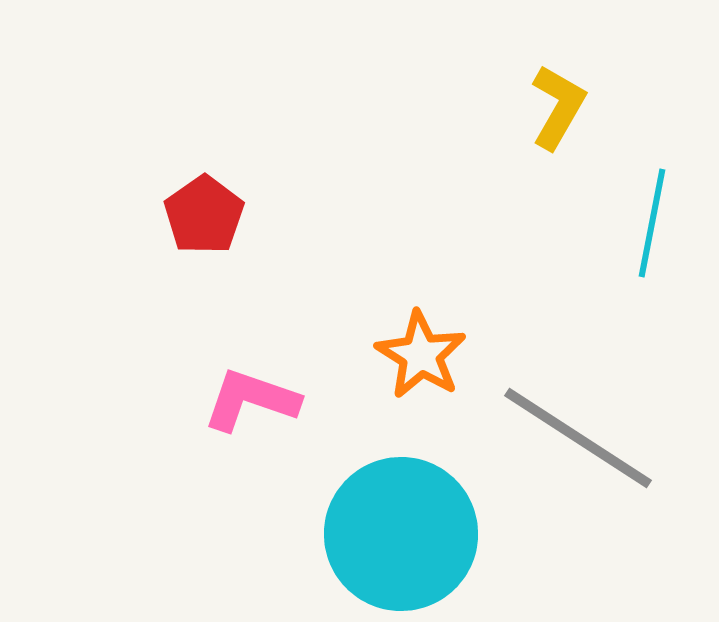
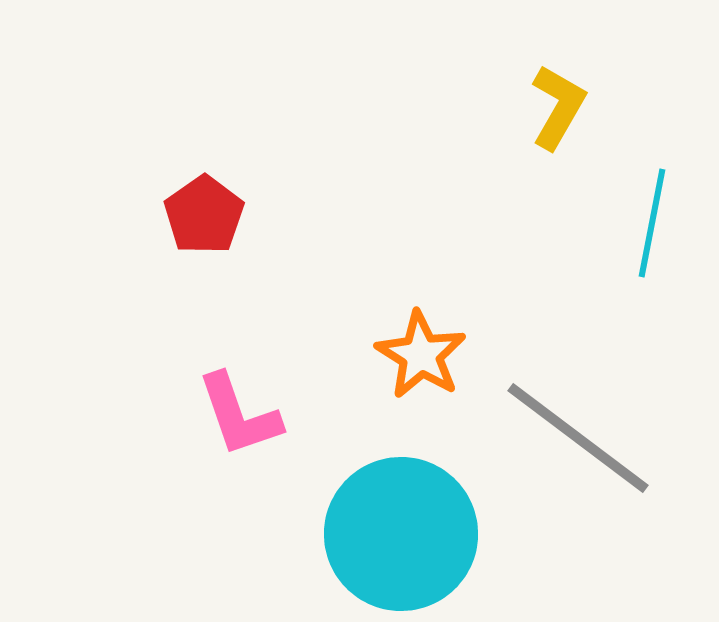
pink L-shape: moved 12 px left, 15 px down; rotated 128 degrees counterclockwise
gray line: rotated 4 degrees clockwise
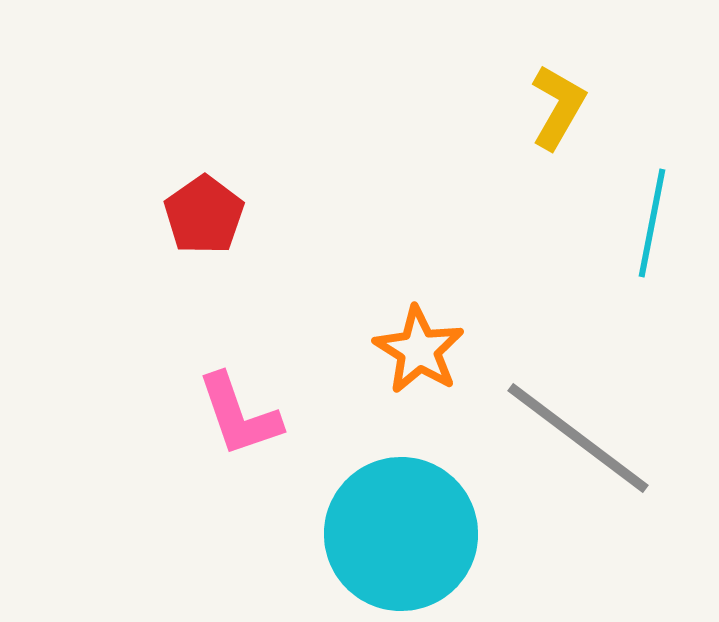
orange star: moved 2 px left, 5 px up
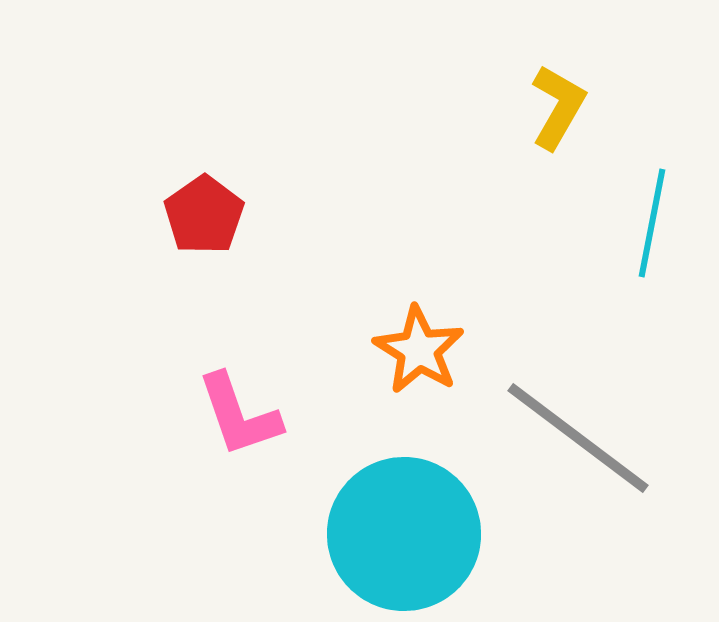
cyan circle: moved 3 px right
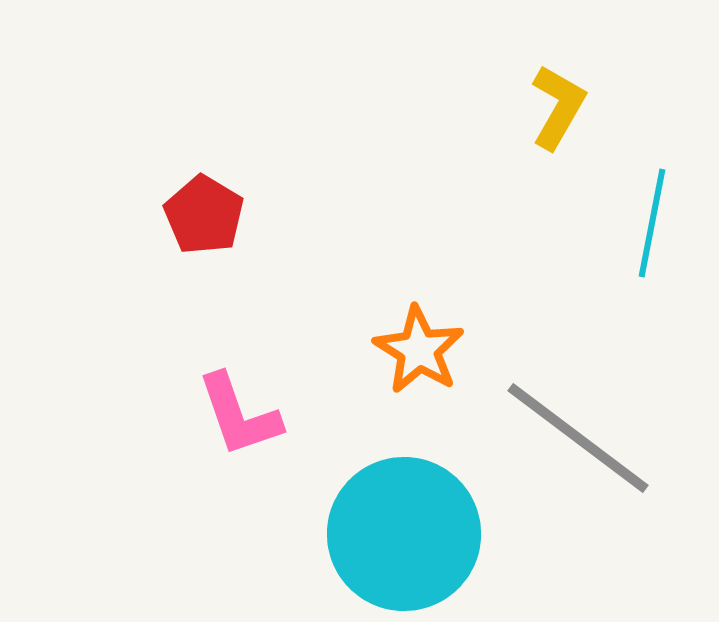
red pentagon: rotated 6 degrees counterclockwise
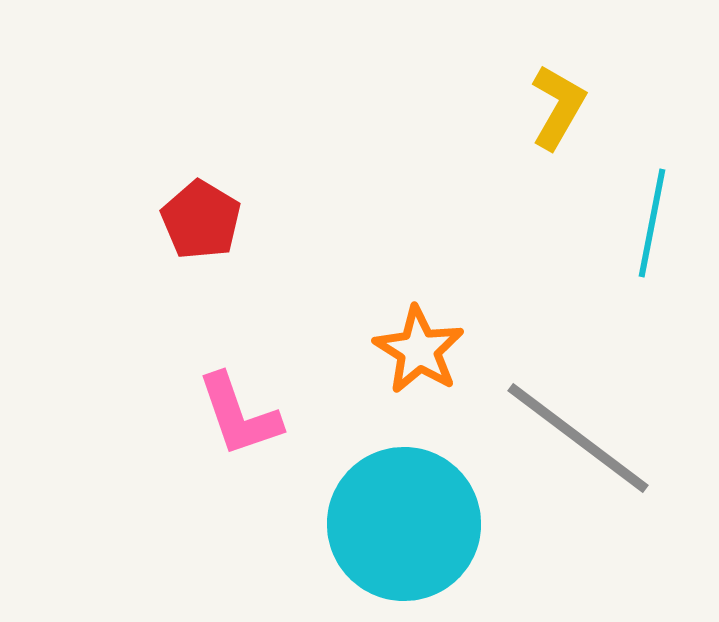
red pentagon: moved 3 px left, 5 px down
cyan circle: moved 10 px up
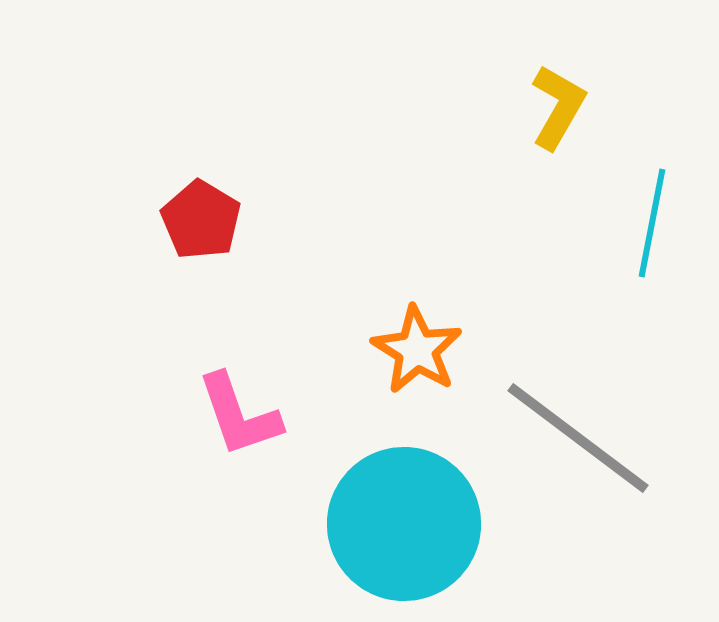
orange star: moved 2 px left
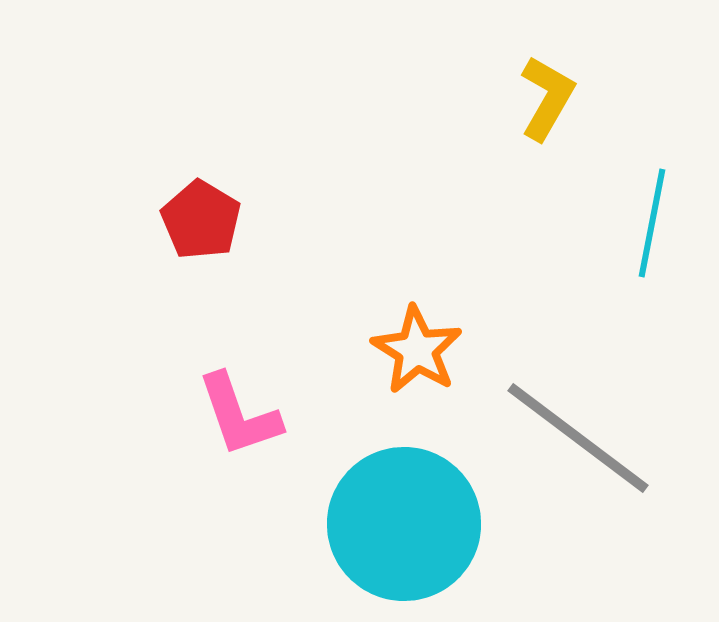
yellow L-shape: moved 11 px left, 9 px up
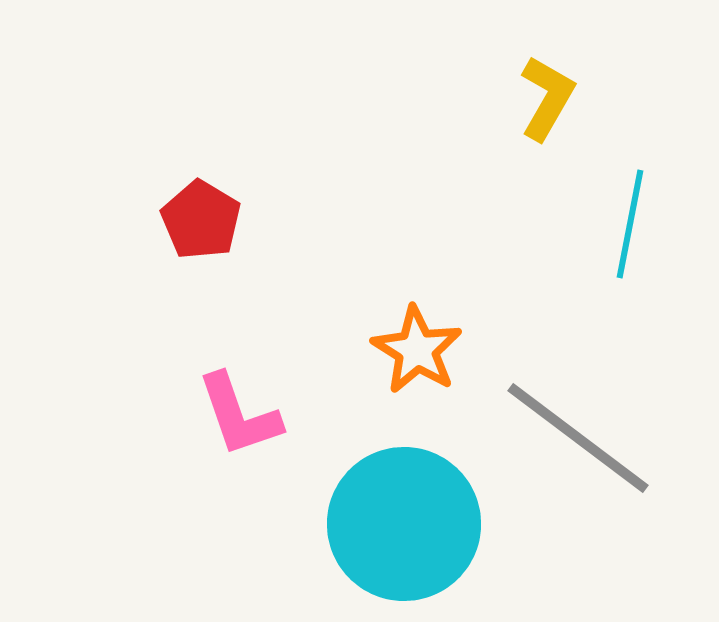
cyan line: moved 22 px left, 1 px down
